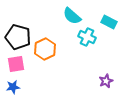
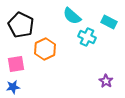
black pentagon: moved 3 px right, 12 px up; rotated 10 degrees clockwise
purple star: rotated 16 degrees counterclockwise
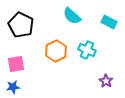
cyan cross: moved 13 px down
orange hexagon: moved 11 px right, 2 px down
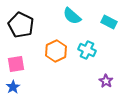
blue star: rotated 24 degrees counterclockwise
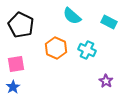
orange hexagon: moved 3 px up; rotated 10 degrees counterclockwise
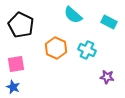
cyan semicircle: moved 1 px right, 1 px up
purple star: moved 1 px right, 4 px up; rotated 24 degrees counterclockwise
blue star: rotated 16 degrees counterclockwise
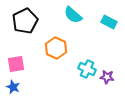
black pentagon: moved 4 px right, 4 px up; rotated 20 degrees clockwise
cyan cross: moved 19 px down
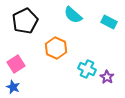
pink square: rotated 24 degrees counterclockwise
purple star: rotated 24 degrees clockwise
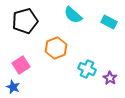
black pentagon: rotated 10 degrees clockwise
orange hexagon: rotated 15 degrees clockwise
pink square: moved 5 px right, 1 px down
purple star: moved 3 px right, 1 px down
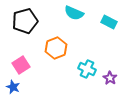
cyan semicircle: moved 1 px right, 2 px up; rotated 18 degrees counterclockwise
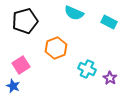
blue star: moved 1 px up
